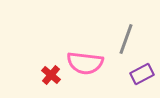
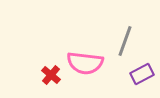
gray line: moved 1 px left, 2 px down
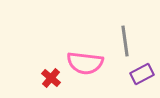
gray line: rotated 28 degrees counterclockwise
red cross: moved 3 px down
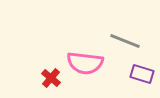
gray line: rotated 60 degrees counterclockwise
purple rectangle: rotated 45 degrees clockwise
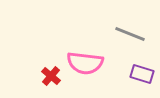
gray line: moved 5 px right, 7 px up
red cross: moved 2 px up
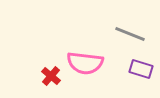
purple rectangle: moved 1 px left, 5 px up
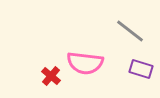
gray line: moved 3 px up; rotated 16 degrees clockwise
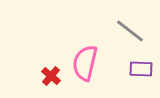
pink semicircle: rotated 96 degrees clockwise
purple rectangle: rotated 15 degrees counterclockwise
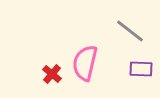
red cross: moved 1 px right, 2 px up
